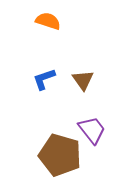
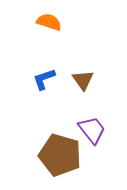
orange semicircle: moved 1 px right, 1 px down
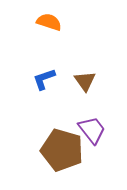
brown triangle: moved 2 px right, 1 px down
brown pentagon: moved 2 px right, 5 px up
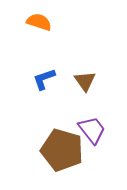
orange semicircle: moved 10 px left
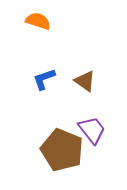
orange semicircle: moved 1 px left, 1 px up
brown triangle: rotated 20 degrees counterclockwise
brown pentagon: rotated 6 degrees clockwise
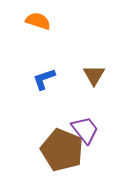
brown triangle: moved 9 px right, 6 px up; rotated 25 degrees clockwise
purple trapezoid: moved 7 px left
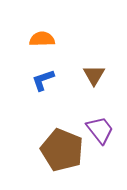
orange semicircle: moved 4 px right, 18 px down; rotated 20 degrees counterclockwise
blue L-shape: moved 1 px left, 1 px down
purple trapezoid: moved 15 px right
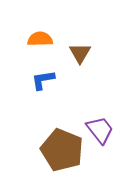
orange semicircle: moved 2 px left
brown triangle: moved 14 px left, 22 px up
blue L-shape: rotated 10 degrees clockwise
